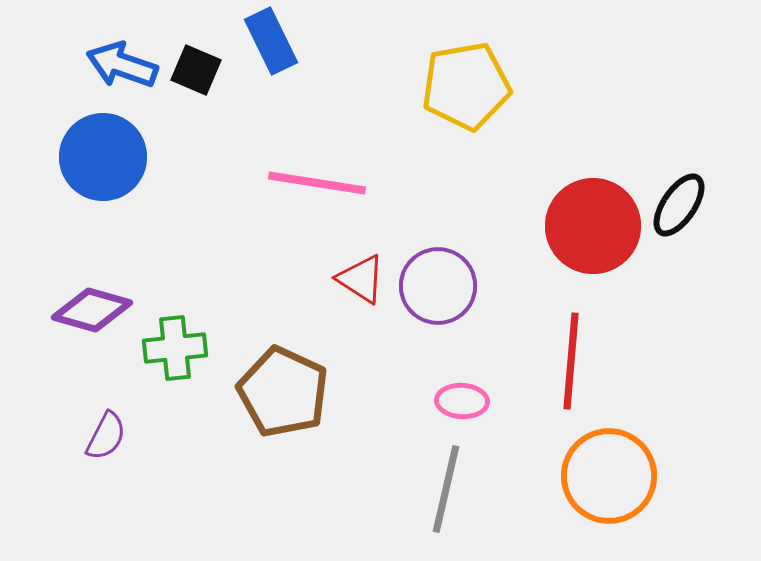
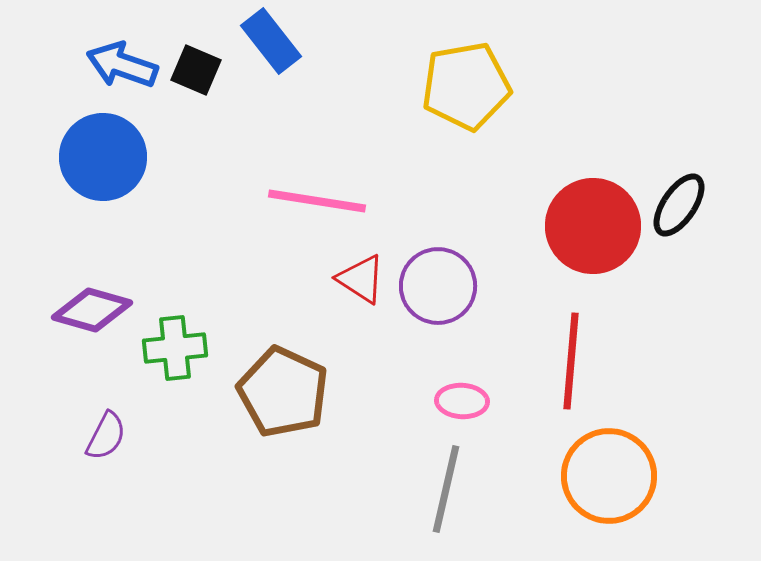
blue rectangle: rotated 12 degrees counterclockwise
pink line: moved 18 px down
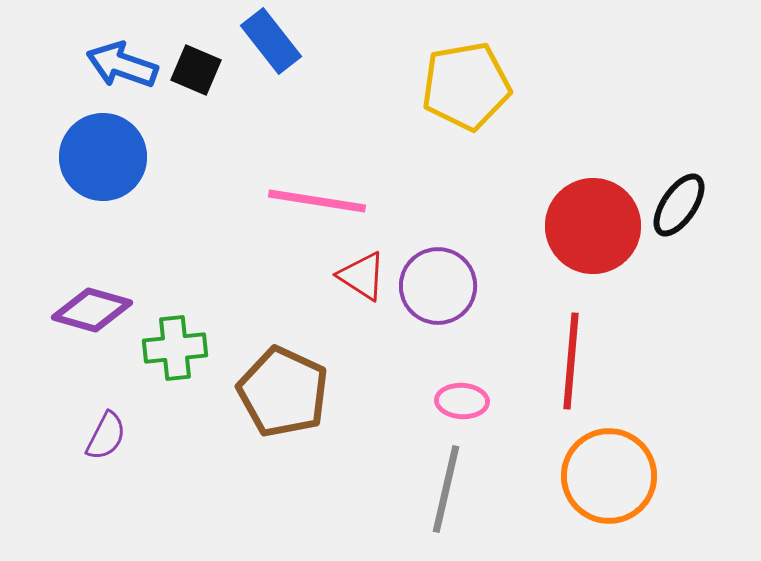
red triangle: moved 1 px right, 3 px up
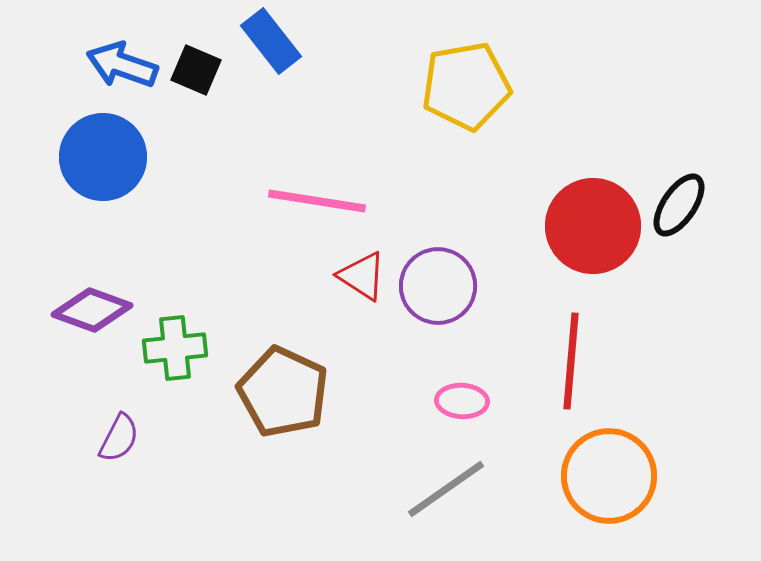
purple diamond: rotated 4 degrees clockwise
purple semicircle: moved 13 px right, 2 px down
gray line: rotated 42 degrees clockwise
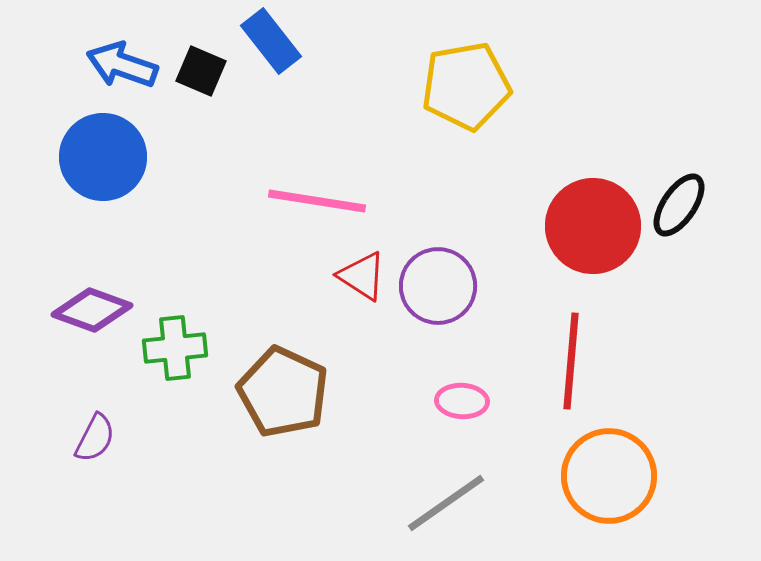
black square: moved 5 px right, 1 px down
purple semicircle: moved 24 px left
gray line: moved 14 px down
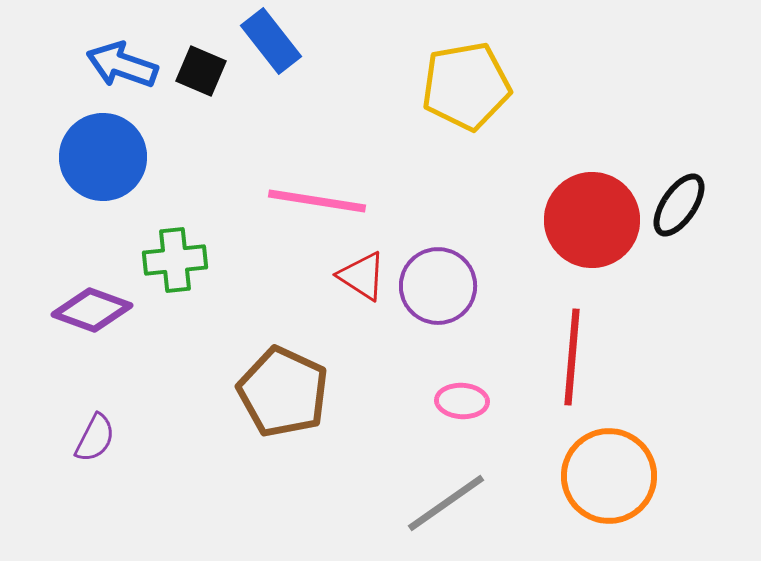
red circle: moved 1 px left, 6 px up
green cross: moved 88 px up
red line: moved 1 px right, 4 px up
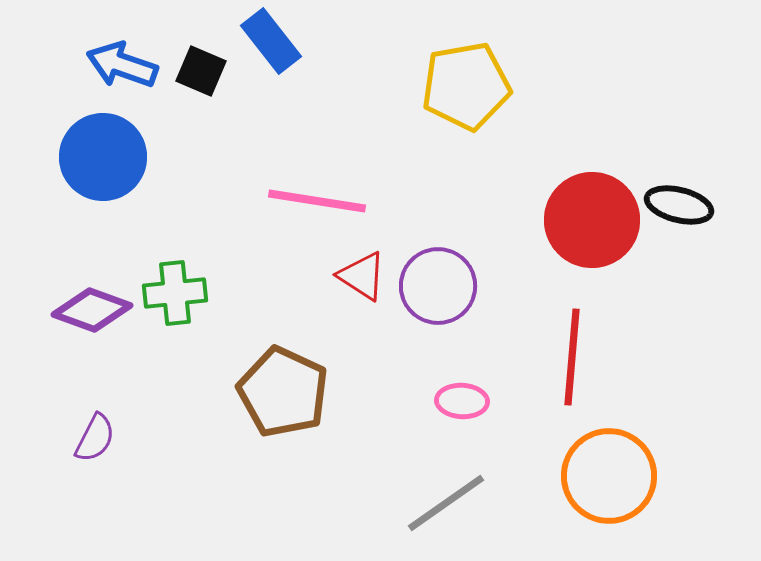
black ellipse: rotated 70 degrees clockwise
green cross: moved 33 px down
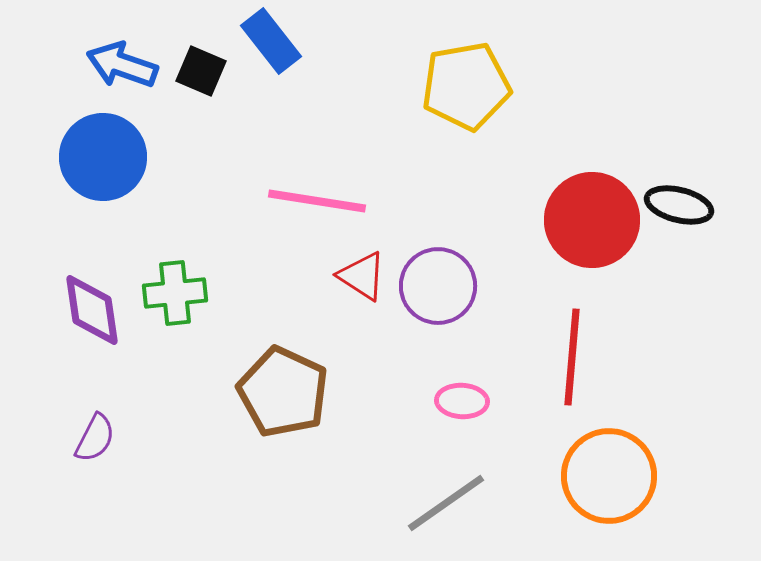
purple diamond: rotated 62 degrees clockwise
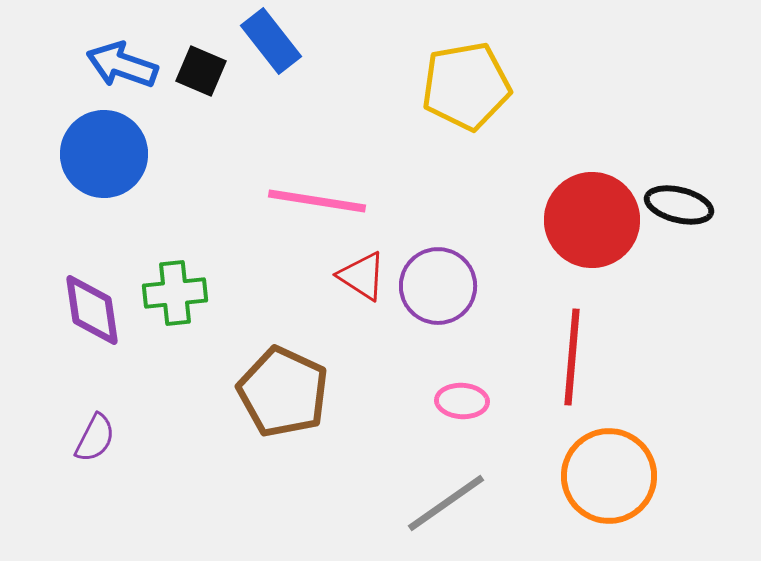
blue circle: moved 1 px right, 3 px up
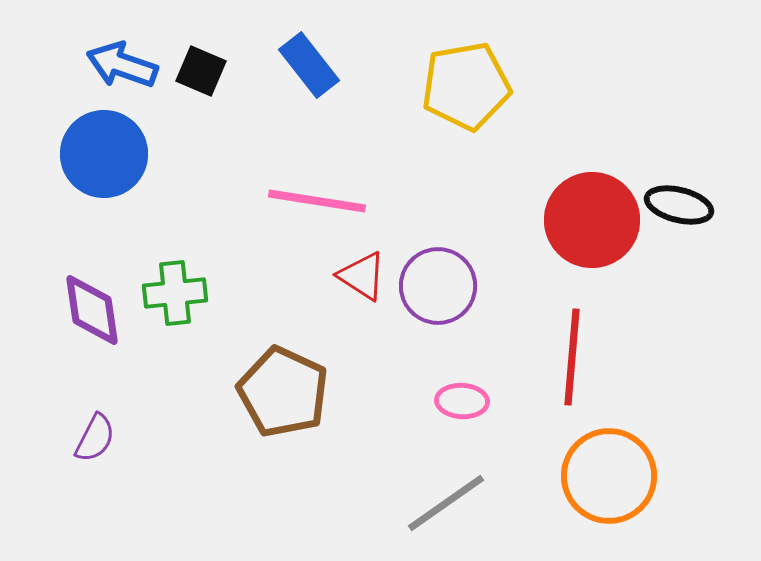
blue rectangle: moved 38 px right, 24 px down
